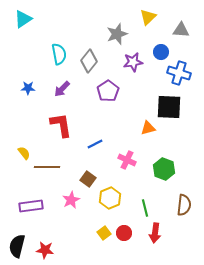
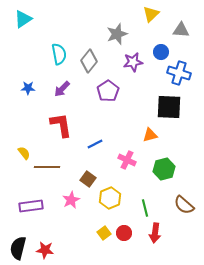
yellow triangle: moved 3 px right, 3 px up
orange triangle: moved 2 px right, 7 px down
green hexagon: rotated 25 degrees clockwise
brown semicircle: rotated 125 degrees clockwise
black semicircle: moved 1 px right, 2 px down
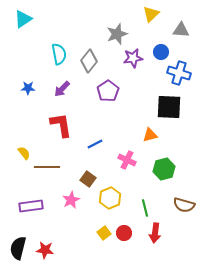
purple star: moved 4 px up
brown semicircle: rotated 25 degrees counterclockwise
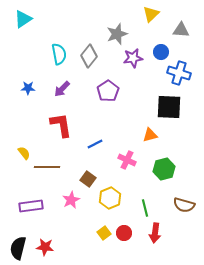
gray diamond: moved 5 px up
red star: moved 3 px up
